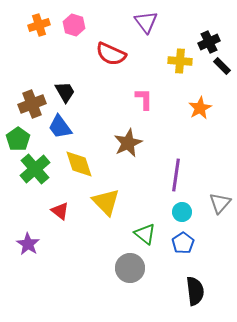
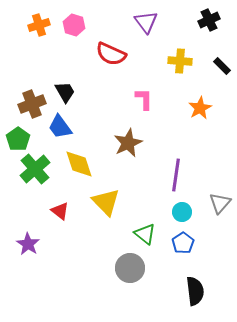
black cross: moved 22 px up
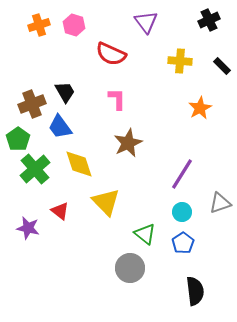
pink L-shape: moved 27 px left
purple line: moved 6 px right, 1 px up; rotated 24 degrees clockwise
gray triangle: rotated 30 degrees clockwise
purple star: moved 16 px up; rotated 20 degrees counterclockwise
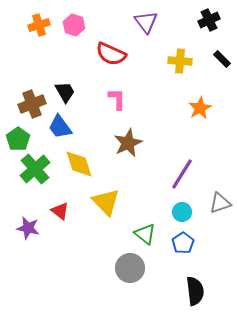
black rectangle: moved 7 px up
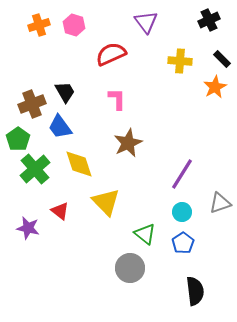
red semicircle: rotated 132 degrees clockwise
orange star: moved 15 px right, 21 px up
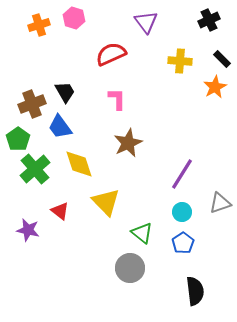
pink hexagon: moved 7 px up
purple star: moved 2 px down
green triangle: moved 3 px left, 1 px up
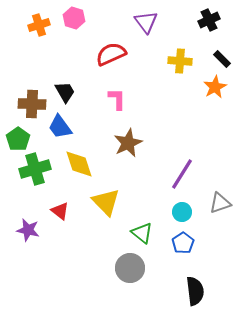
brown cross: rotated 24 degrees clockwise
green cross: rotated 24 degrees clockwise
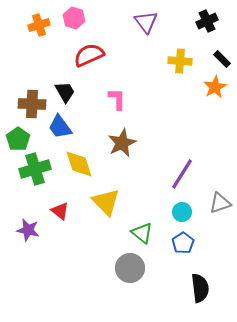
black cross: moved 2 px left, 1 px down
red semicircle: moved 22 px left, 1 px down
brown star: moved 6 px left
black semicircle: moved 5 px right, 3 px up
